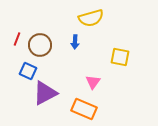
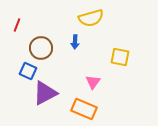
red line: moved 14 px up
brown circle: moved 1 px right, 3 px down
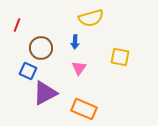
pink triangle: moved 14 px left, 14 px up
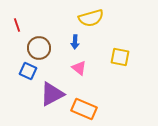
red line: rotated 40 degrees counterclockwise
brown circle: moved 2 px left
pink triangle: rotated 28 degrees counterclockwise
purple triangle: moved 7 px right, 1 px down
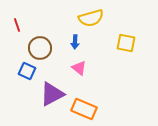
brown circle: moved 1 px right
yellow square: moved 6 px right, 14 px up
blue square: moved 1 px left
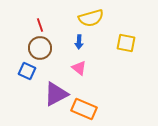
red line: moved 23 px right
blue arrow: moved 4 px right
purple triangle: moved 4 px right
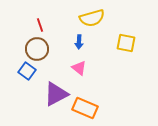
yellow semicircle: moved 1 px right
brown circle: moved 3 px left, 1 px down
blue square: rotated 12 degrees clockwise
orange rectangle: moved 1 px right, 1 px up
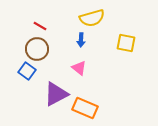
red line: moved 1 px down; rotated 40 degrees counterclockwise
blue arrow: moved 2 px right, 2 px up
